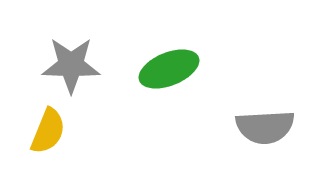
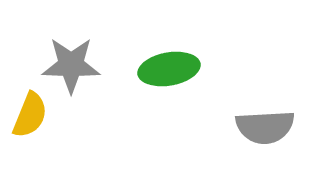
green ellipse: rotated 12 degrees clockwise
yellow semicircle: moved 18 px left, 16 px up
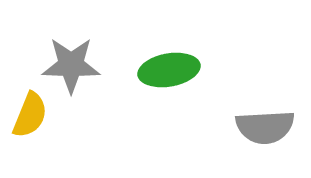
green ellipse: moved 1 px down
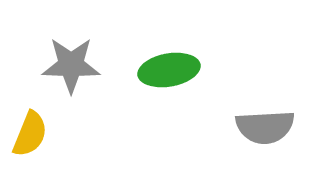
yellow semicircle: moved 19 px down
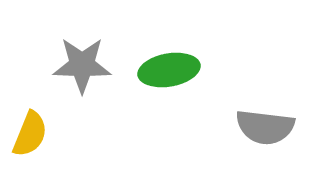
gray star: moved 11 px right
gray semicircle: rotated 10 degrees clockwise
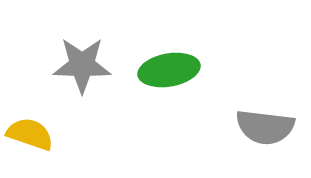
yellow semicircle: rotated 93 degrees counterclockwise
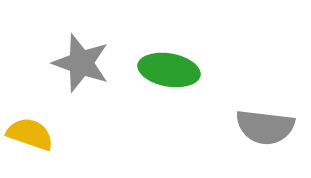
gray star: moved 1 px left, 2 px up; rotated 18 degrees clockwise
green ellipse: rotated 20 degrees clockwise
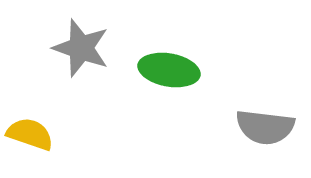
gray star: moved 15 px up
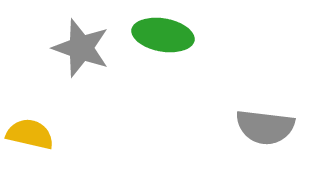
green ellipse: moved 6 px left, 35 px up
yellow semicircle: rotated 6 degrees counterclockwise
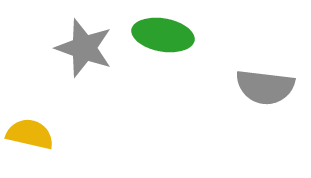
gray star: moved 3 px right
gray semicircle: moved 40 px up
